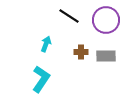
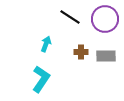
black line: moved 1 px right, 1 px down
purple circle: moved 1 px left, 1 px up
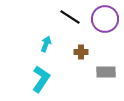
gray rectangle: moved 16 px down
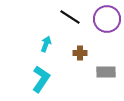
purple circle: moved 2 px right
brown cross: moved 1 px left, 1 px down
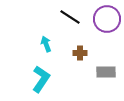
cyan arrow: rotated 42 degrees counterclockwise
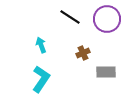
cyan arrow: moved 5 px left, 1 px down
brown cross: moved 3 px right; rotated 24 degrees counterclockwise
